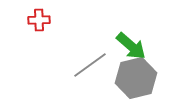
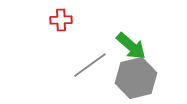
red cross: moved 22 px right
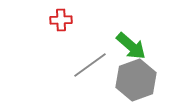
gray hexagon: moved 2 px down; rotated 6 degrees counterclockwise
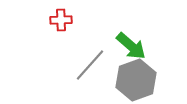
gray line: rotated 12 degrees counterclockwise
